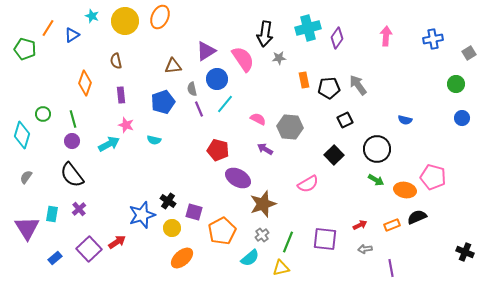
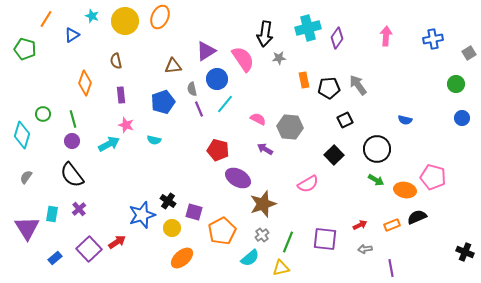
orange line at (48, 28): moved 2 px left, 9 px up
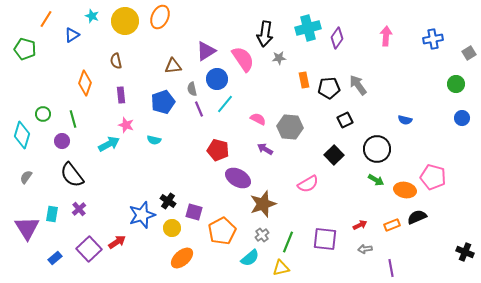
purple circle at (72, 141): moved 10 px left
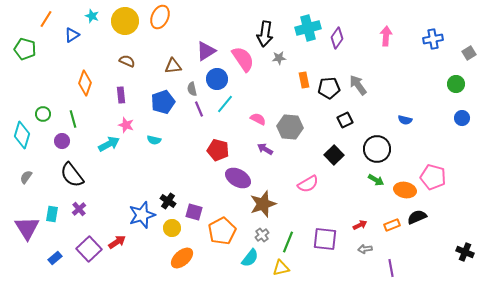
brown semicircle at (116, 61): moved 11 px right; rotated 126 degrees clockwise
cyan semicircle at (250, 258): rotated 12 degrees counterclockwise
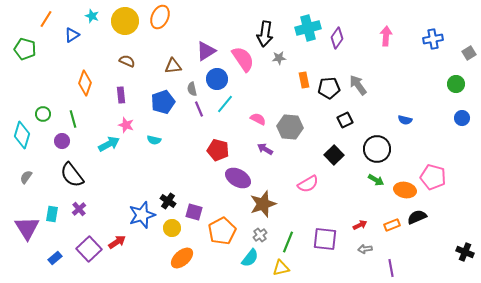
gray cross at (262, 235): moved 2 px left
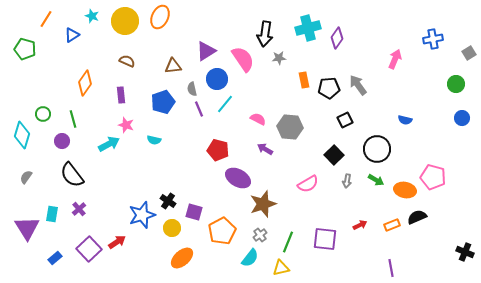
pink arrow at (386, 36): moved 9 px right, 23 px down; rotated 18 degrees clockwise
orange diamond at (85, 83): rotated 15 degrees clockwise
gray arrow at (365, 249): moved 18 px left, 68 px up; rotated 72 degrees counterclockwise
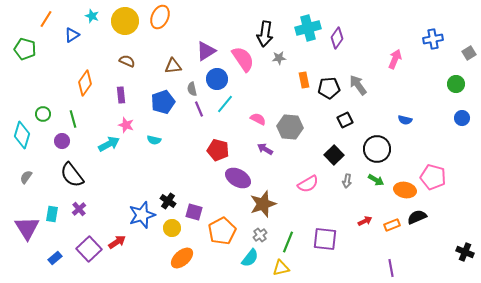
red arrow at (360, 225): moved 5 px right, 4 px up
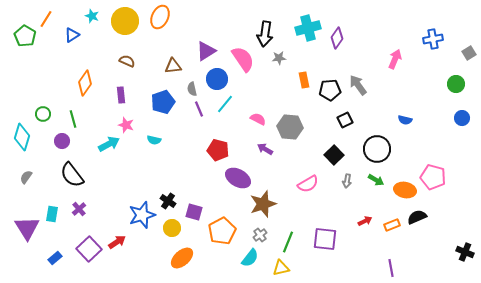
green pentagon at (25, 49): moved 13 px up; rotated 15 degrees clockwise
black pentagon at (329, 88): moved 1 px right, 2 px down
cyan diamond at (22, 135): moved 2 px down
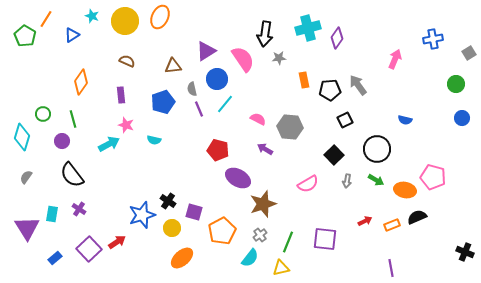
orange diamond at (85, 83): moved 4 px left, 1 px up
purple cross at (79, 209): rotated 16 degrees counterclockwise
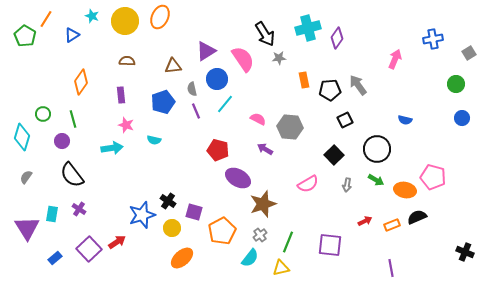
black arrow at (265, 34): rotated 40 degrees counterclockwise
brown semicircle at (127, 61): rotated 21 degrees counterclockwise
purple line at (199, 109): moved 3 px left, 2 px down
cyan arrow at (109, 144): moved 3 px right, 4 px down; rotated 20 degrees clockwise
gray arrow at (347, 181): moved 4 px down
purple square at (325, 239): moved 5 px right, 6 px down
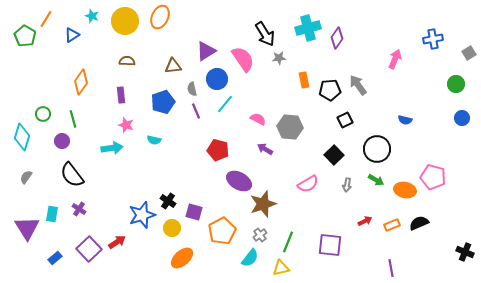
purple ellipse at (238, 178): moved 1 px right, 3 px down
black semicircle at (417, 217): moved 2 px right, 6 px down
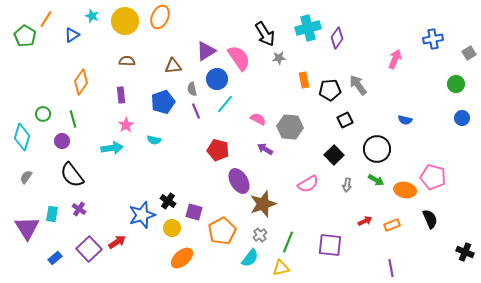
pink semicircle at (243, 59): moved 4 px left, 1 px up
pink star at (126, 125): rotated 21 degrees clockwise
purple ellipse at (239, 181): rotated 30 degrees clockwise
black semicircle at (419, 223): moved 11 px right, 4 px up; rotated 90 degrees clockwise
